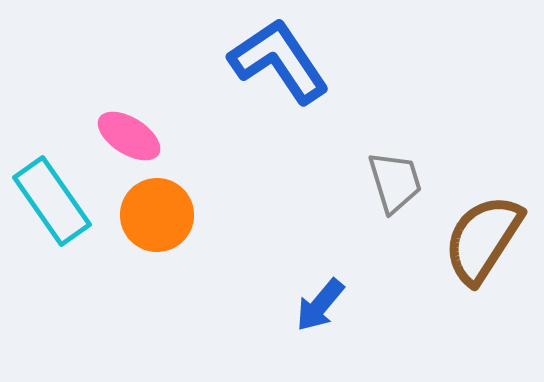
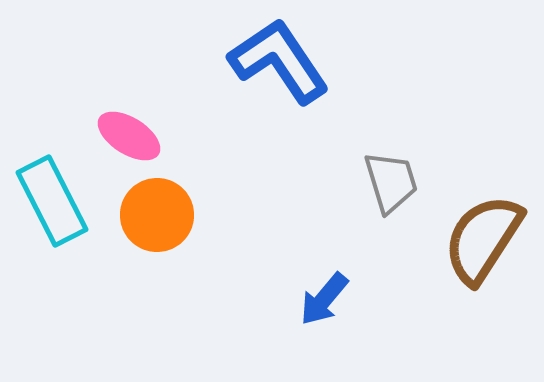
gray trapezoid: moved 4 px left
cyan rectangle: rotated 8 degrees clockwise
blue arrow: moved 4 px right, 6 px up
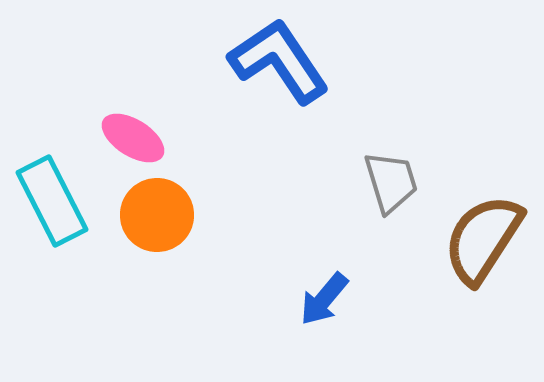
pink ellipse: moved 4 px right, 2 px down
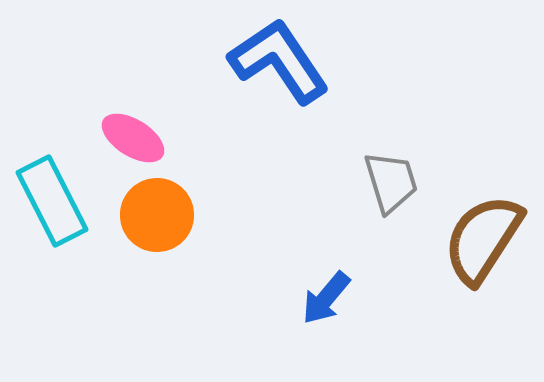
blue arrow: moved 2 px right, 1 px up
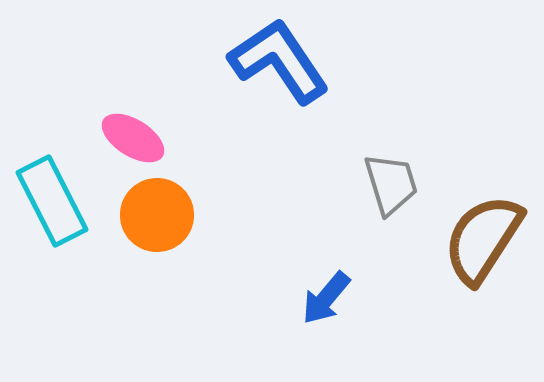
gray trapezoid: moved 2 px down
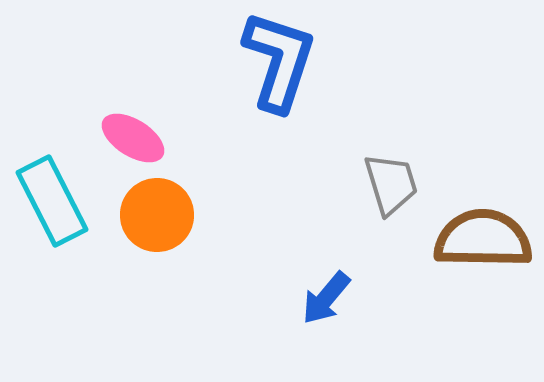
blue L-shape: rotated 52 degrees clockwise
brown semicircle: rotated 58 degrees clockwise
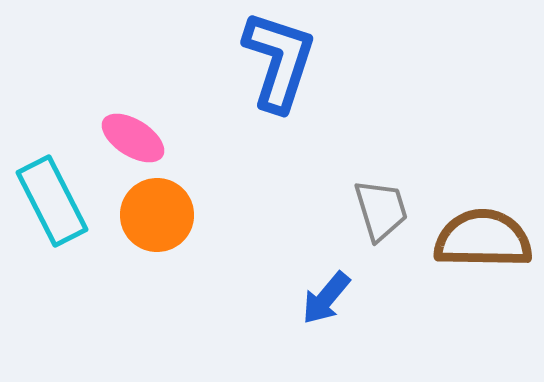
gray trapezoid: moved 10 px left, 26 px down
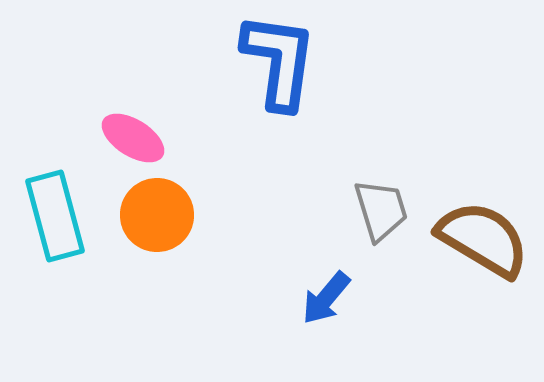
blue L-shape: rotated 10 degrees counterclockwise
cyan rectangle: moved 3 px right, 15 px down; rotated 12 degrees clockwise
brown semicircle: rotated 30 degrees clockwise
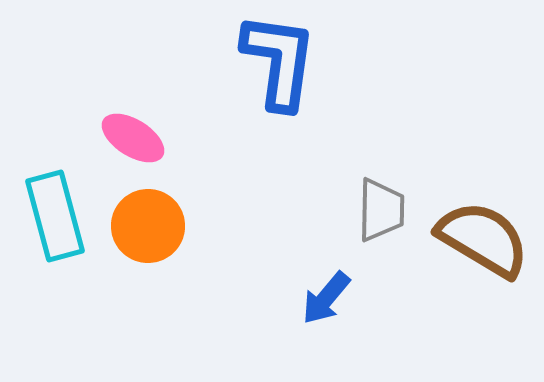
gray trapezoid: rotated 18 degrees clockwise
orange circle: moved 9 px left, 11 px down
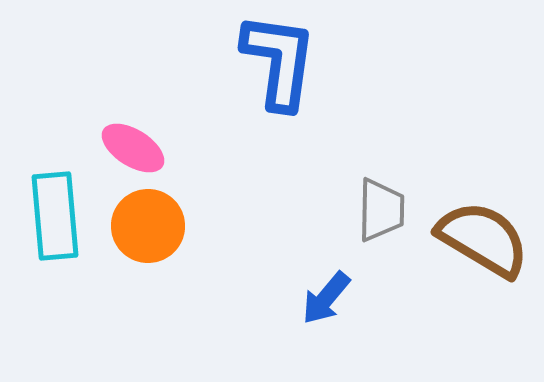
pink ellipse: moved 10 px down
cyan rectangle: rotated 10 degrees clockwise
